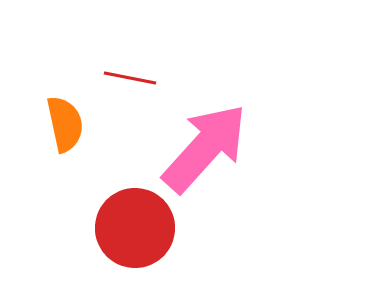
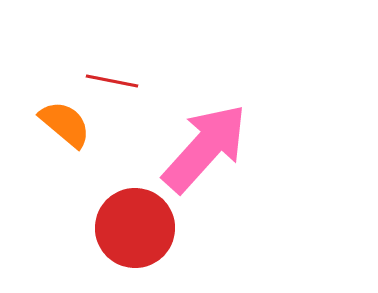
red line: moved 18 px left, 3 px down
orange semicircle: rotated 38 degrees counterclockwise
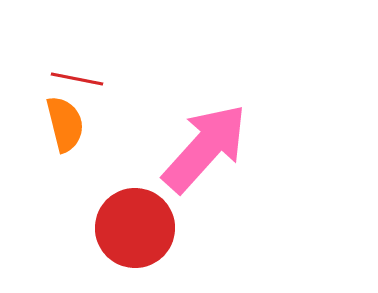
red line: moved 35 px left, 2 px up
orange semicircle: rotated 36 degrees clockwise
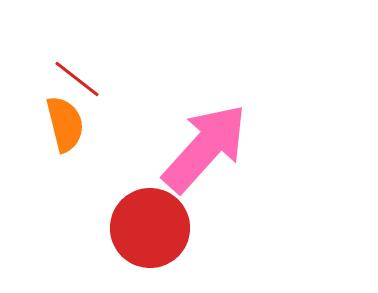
red line: rotated 27 degrees clockwise
red circle: moved 15 px right
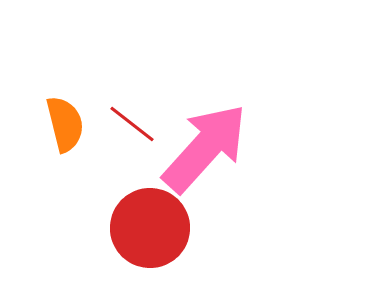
red line: moved 55 px right, 45 px down
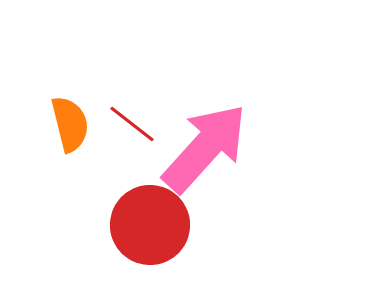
orange semicircle: moved 5 px right
red circle: moved 3 px up
